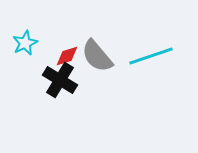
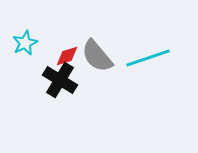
cyan line: moved 3 px left, 2 px down
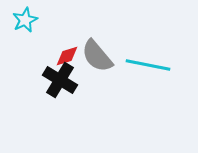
cyan star: moved 23 px up
cyan line: moved 7 px down; rotated 30 degrees clockwise
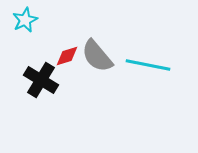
black cross: moved 19 px left
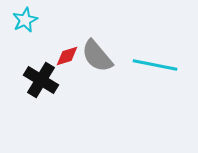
cyan line: moved 7 px right
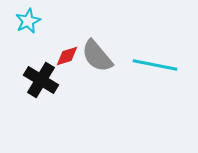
cyan star: moved 3 px right, 1 px down
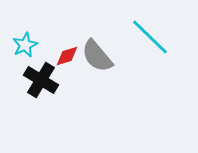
cyan star: moved 3 px left, 24 px down
cyan line: moved 5 px left, 28 px up; rotated 33 degrees clockwise
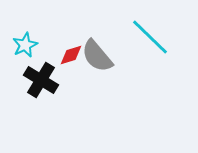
red diamond: moved 4 px right, 1 px up
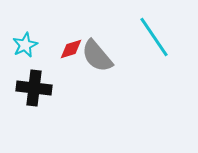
cyan line: moved 4 px right; rotated 12 degrees clockwise
red diamond: moved 6 px up
black cross: moved 7 px left, 8 px down; rotated 24 degrees counterclockwise
